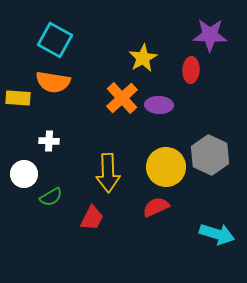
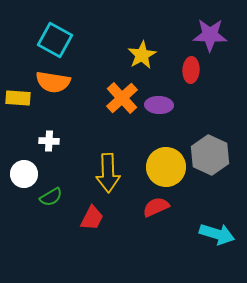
yellow star: moved 1 px left, 3 px up
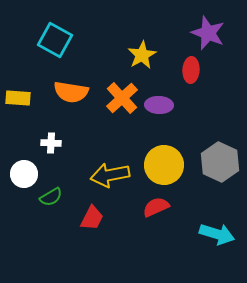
purple star: moved 2 px left, 2 px up; rotated 20 degrees clockwise
orange semicircle: moved 18 px right, 10 px down
white cross: moved 2 px right, 2 px down
gray hexagon: moved 10 px right, 7 px down
yellow circle: moved 2 px left, 2 px up
yellow arrow: moved 2 px right, 2 px down; rotated 81 degrees clockwise
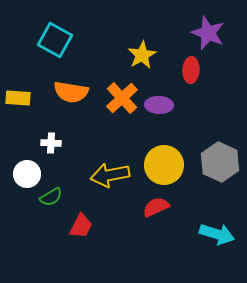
white circle: moved 3 px right
red trapezoid: moved 11 px left, 8 px down
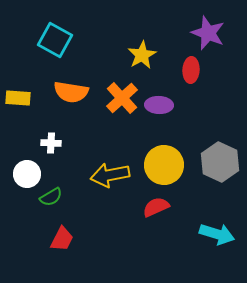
red trapezoid: moved 19 px left, 13 px down
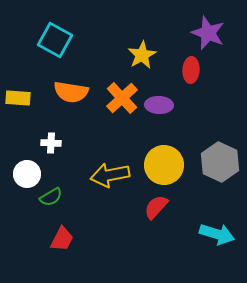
red semicircle: rotated 24 degrees counterclockwise
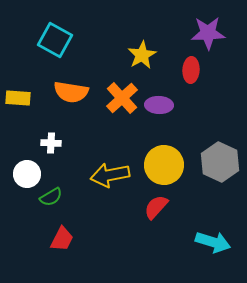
purple star: rotated 24 degrees counterclockwise
cyan arrow: moved 4 px left, 8 px down
